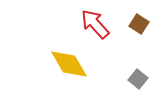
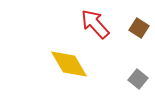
brown square: moved 4 px down
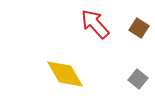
yellow diamond: moved 4 px left, 10 px down
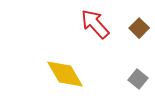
brown square: rotated 12 degrees clockwise
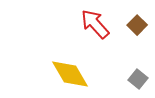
brown square: moved 2 px left, 3 px up
yellow diamond: moved 5 px right
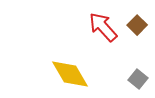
red arrow: moved 8 px right, 3 px down
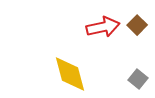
red arrow: rotated 120 degrees clockwise
yellow diamond: rotated 15 degrees clockwise
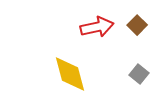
red arrow: moved 6 px left
gray square: moved 1 px right, 5 px up
